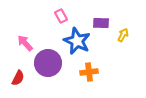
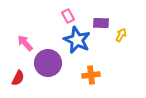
pink rectangle: moved 7 px right
yellow arrow: moved 2 px left
blue star: moved 1 px up
orange cross: moved 2 px right, 3 px down
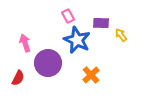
yellow arrow: rotated 64 degrees counterclockwise
pink arrow: rotated 24 degrees clockwise
orange cross: rotated 36 degrees counterclockwise
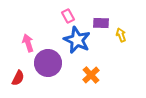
yellow arrow: rotated 16 degrees clockwise
pink arrow: moved 3 px right
